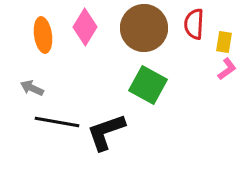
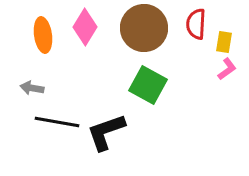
red semicircle: moved 2 px right
gray arrow: rotated 15 degrees counterclockwise
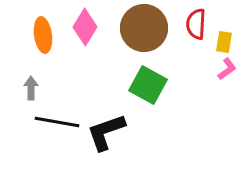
gray arrow: moved 1 px left; rotated 80 degrees clockwise
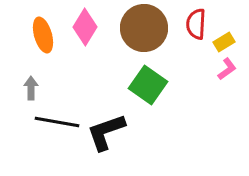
orange ellipse: rotated 8 degrees counterclockwise
yellow rectangle: rotated 50 degrees clockwise
green square: rotated 6 degrees clockwise
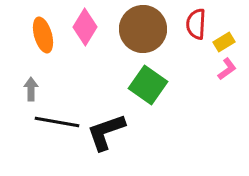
brown circle: moved 1 px left, 1 px down
gray arrow: moved 1 px down
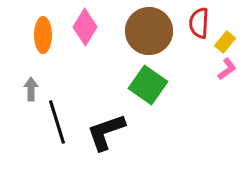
red semicircle: moved 3 px right, 1 px up
brown circle: moved 6 px right, 2 px down
orange ellipse: rotated 16 degrees clockwise
yellow rectangle: moved 1 px right; rotated 20 degrees counterclockwise
black line: rotated 63 degrees clockwise
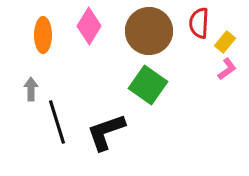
pink diamond: moved 4 px right, 1 px up
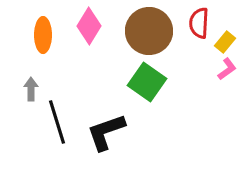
green square: moved 1 px left, 3 px up
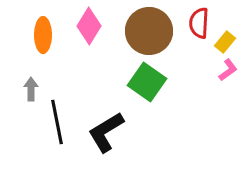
pink L-shape: moved 1 px right, 1 px down
black line: rotated 6 degrees clockwise
black L-shape: rotated 12 degrees counterclockwise
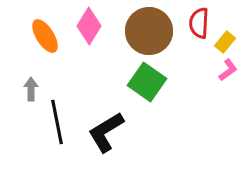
orange ellipse: moved 2 px right, 1 px down; rotated 32 degrees counterclockwise
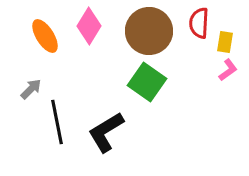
yellow rectangle: rotated 30 degrees counterclockwise
gray arrow: rotated 45 degrees clockwise
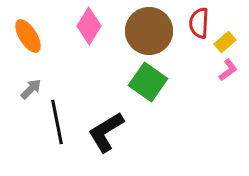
orange ellipse: moved 17 px left
yellow rectangle: rotated 40 degrees clockwise
green square: moved 1 px right
